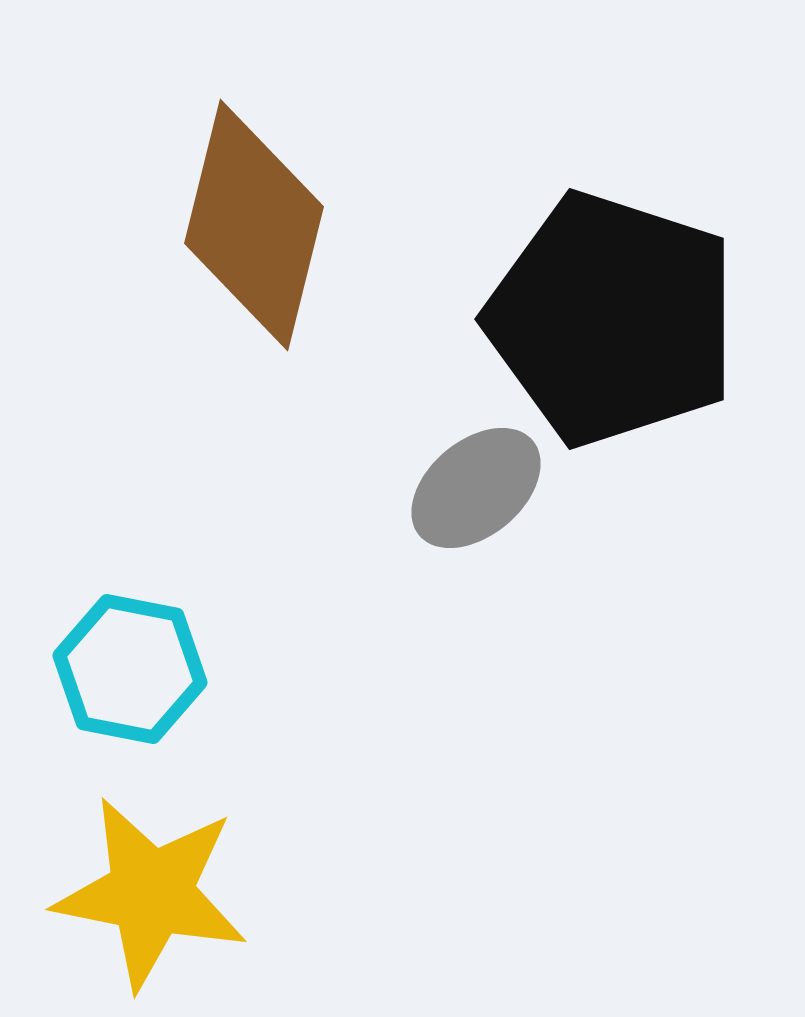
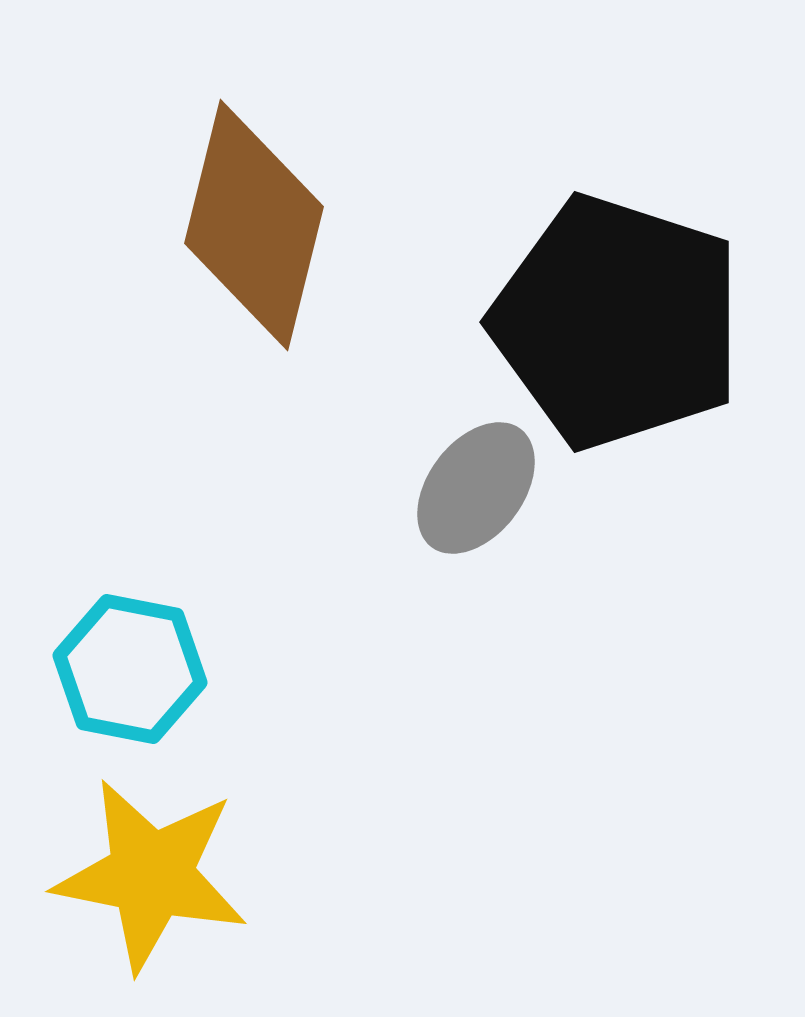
black pentagon: moved 5 px right, 3 px down
gray ellipse: rotated 13 degrees counterclockwise
yellow star: moved 18 px up
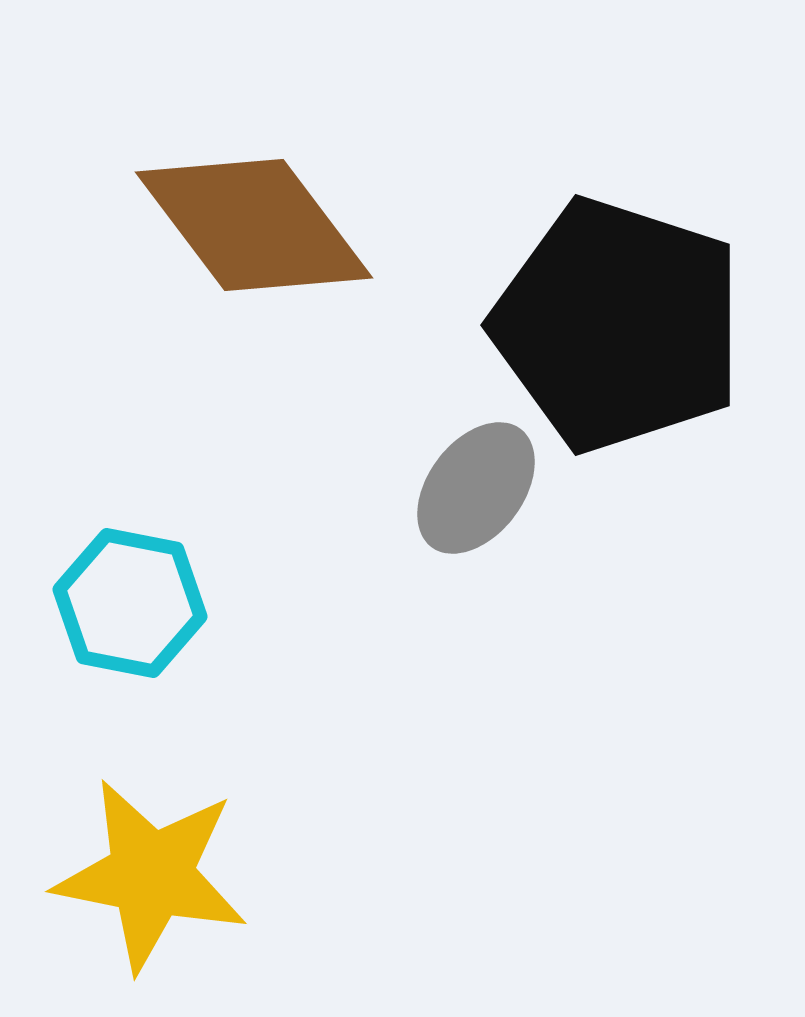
brown diamond: rotated 51 degrees counterclockwise
black pentagon: moved 1 px right, 3 px down
cyan hexagon: moved 66 px up
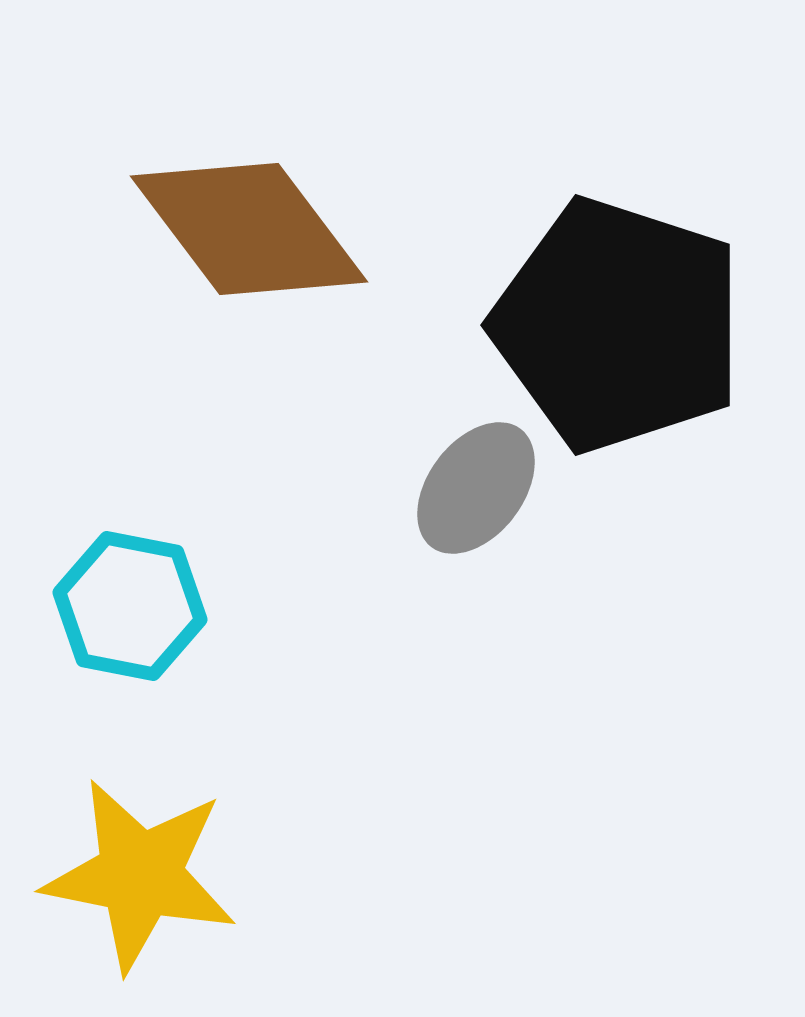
brown diamond: moved 5 px left, 4 px down
cyan hexagon: moved 3 px down
yellow star: moved 11 px left
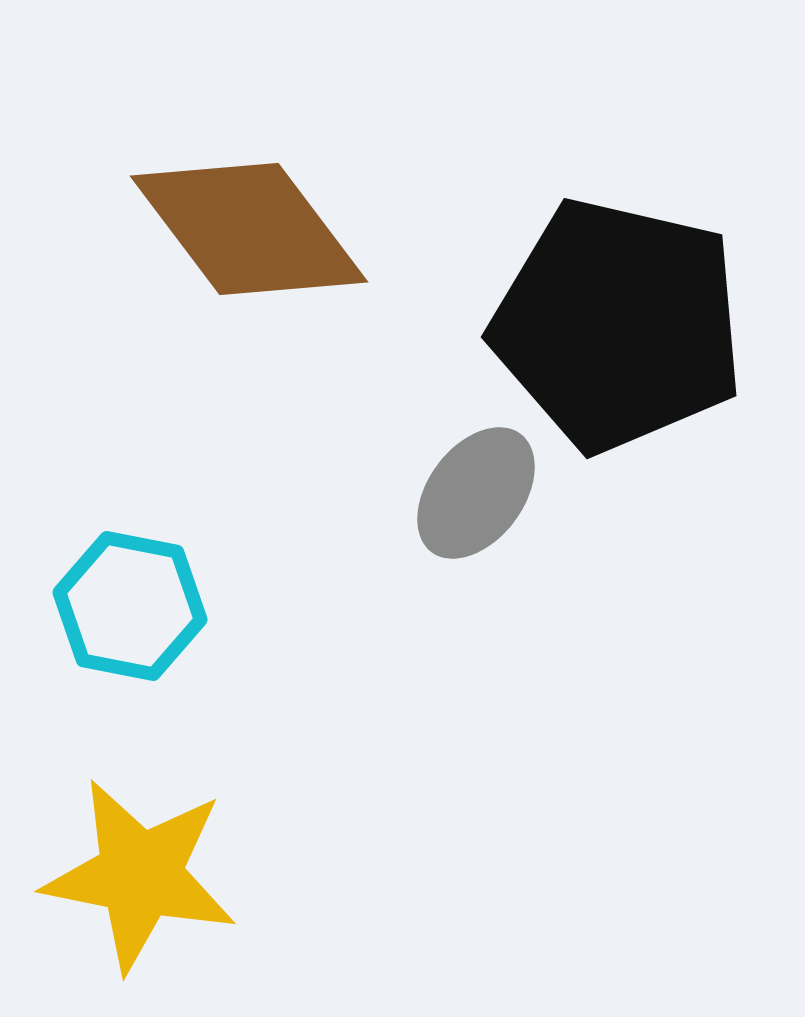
black pentagon: rotated 5 degrees counterclockwise
gray ellipse: moved 5 px down
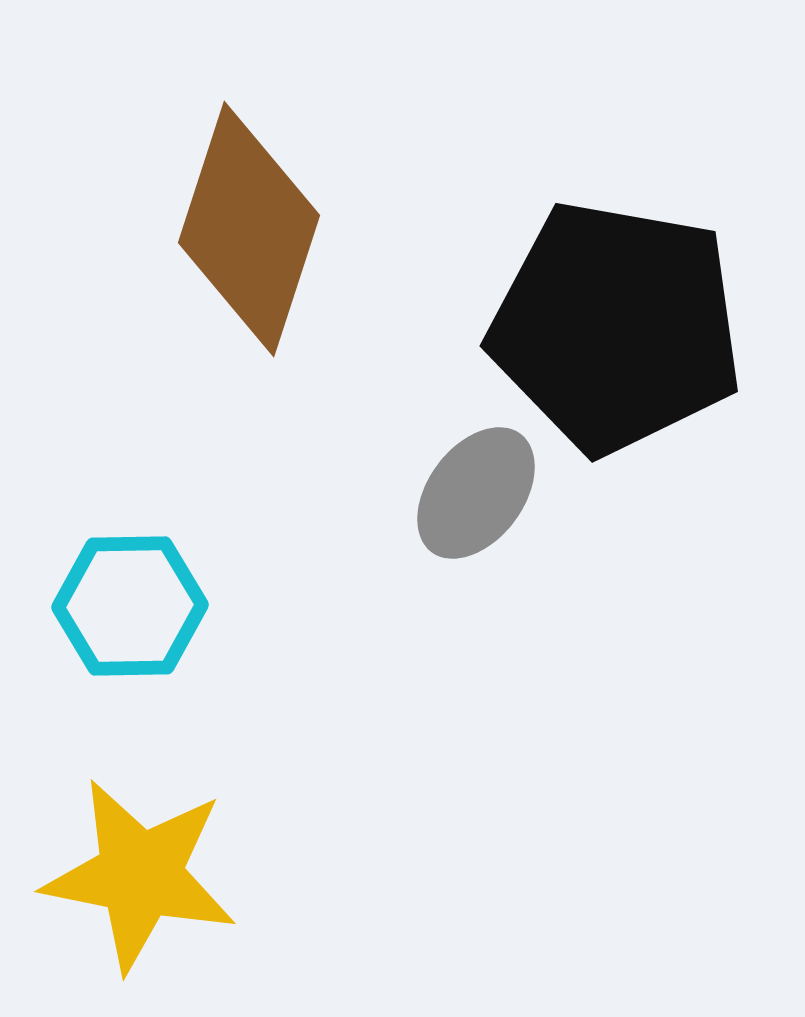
brown diamond: rotated 55 degrees clockwise
black pentagon: moved 2 px left, 2 px down; rotated 3 degrees counterclockwise
cyan hexagon: rotated 12 degrees counterclockwise
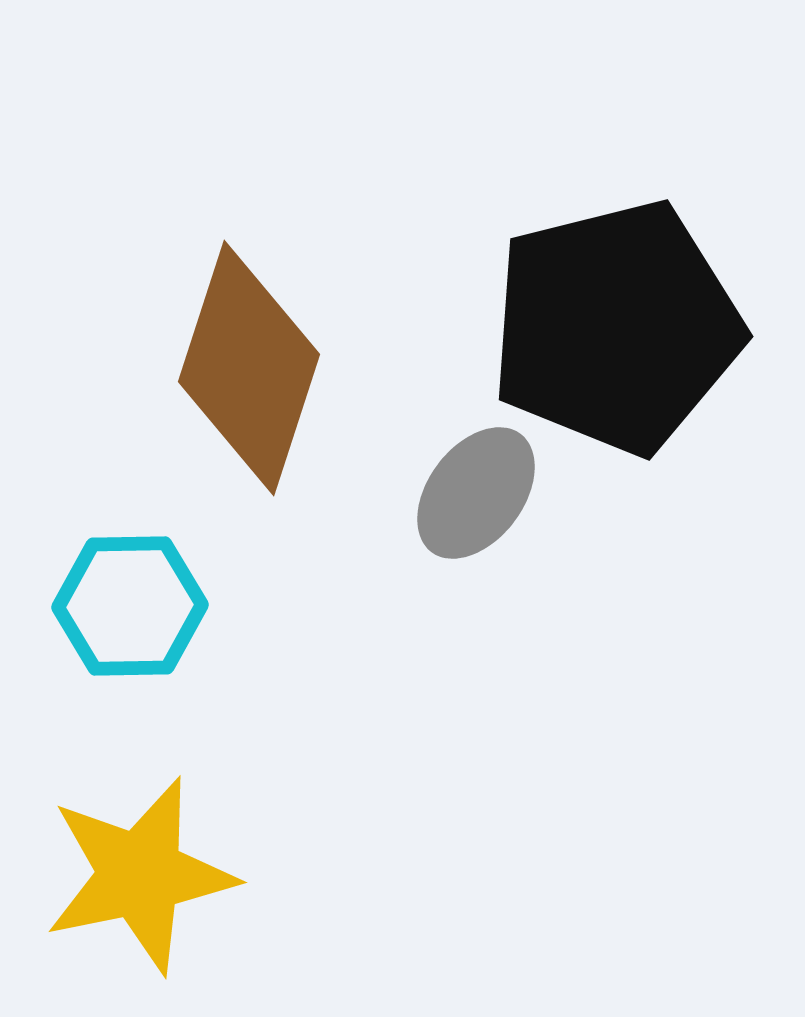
brown diamond: moved 139 px down
black pentagon: rotated 24 degrees counterclockwise
yellow star: rotated 23 degrees counterclockwise
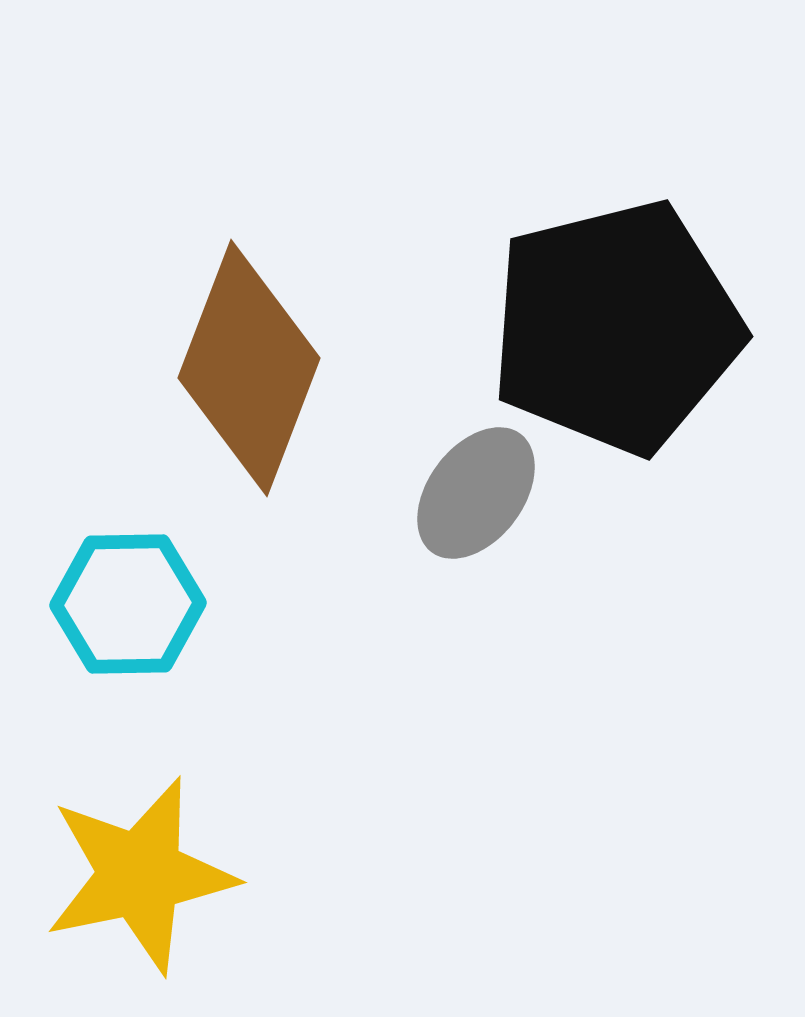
brown diamond: rotated 3 degrees clockwise
cyan hexagon: moved 2 px left, 2 px up
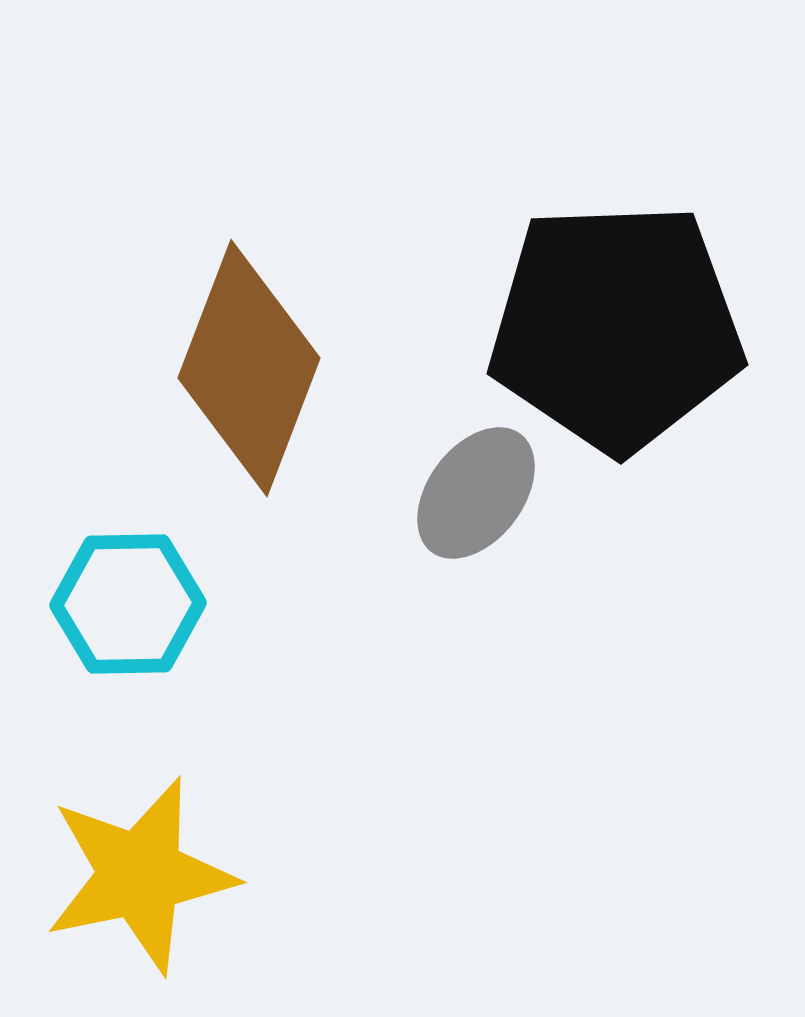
black pentagon: rotated 12 degrees clockwise
